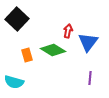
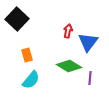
green diamond: moved 16 px right, 16 px down
cyan semicircle: moved 17 px right, 2 px up; rotated 66 degrees counterclockwise
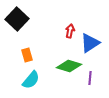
red arrow: moved 2 px right
blue triangle: moved 2 px right, 1 px down; rotated 20 degrees clockwise
green diamond: rotated 15 degrees counterclockwise
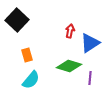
black square: moved 1 px down
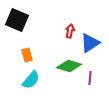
black square: rotated 20 degrees counterclockwise
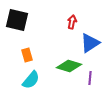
black square: rotated 10 degrees counterclockwise
red arrow: moved 2 px right, 9 px up
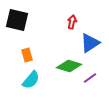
purple line: rotated 48 degrees clockwise
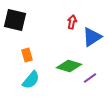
black square: moved 2 px left
blue triangle: moved 2 px right, 6 px up
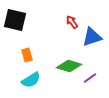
red arrow: rotated 48 degrees counterclockwise
blue triangle: rotated 15 degrees clockwise
cyan semicircle: rotated 18 degrees clockwise
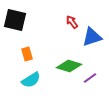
orange rectangle: moved 1 px up
